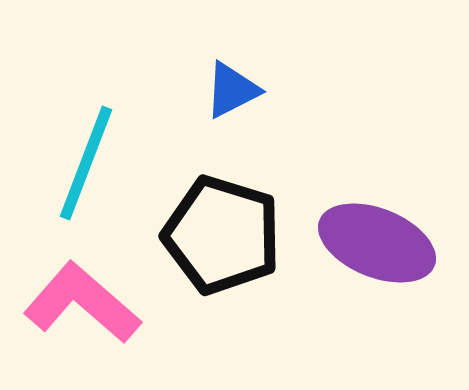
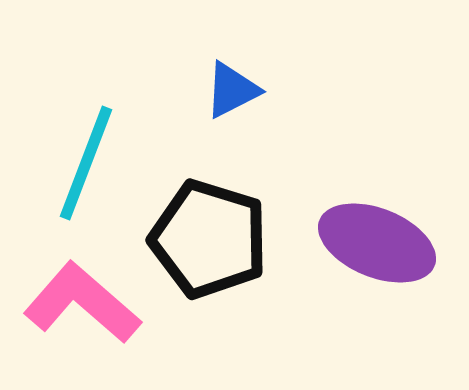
black pentagon: moved 13 px left, 4 px down
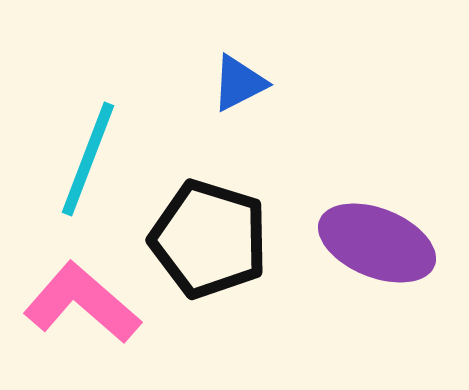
blue triangle: moved 7 px right, 7 px up
cyan line: moved 2 px right, 4 px up
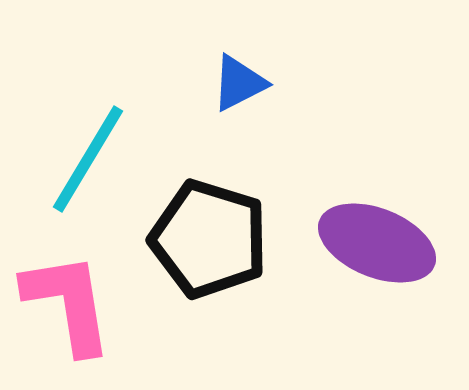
cyan line: rotated 10 degrees clockwise
pink L-shape: moved 14 px left; rotated 40 degrees clockwise
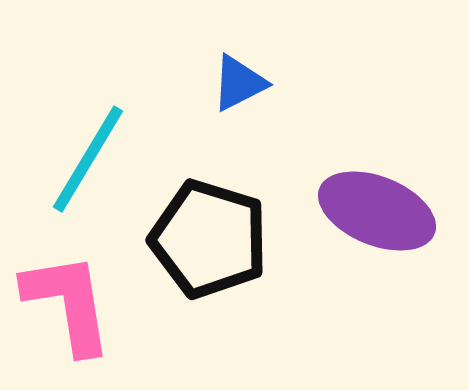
purple ellipse: moved 32 px up
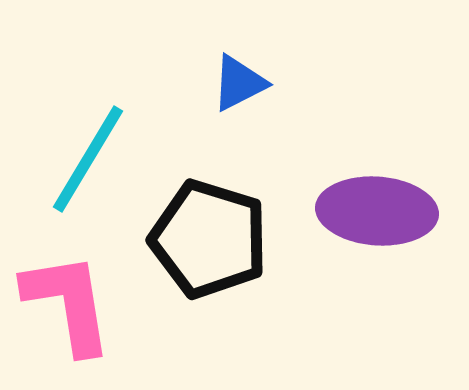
purple ellipse: rotated 18 degrees counterclockwise
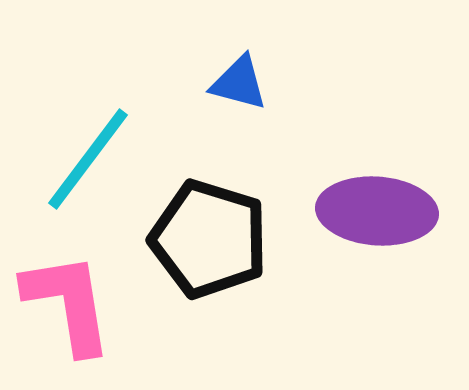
blue triangle: rotated 42 degrees clockwise
cyan line: rotated 6 degrees clockwise
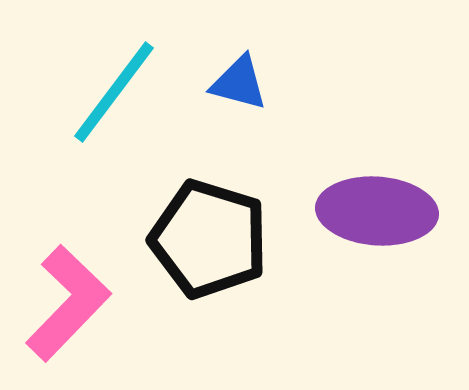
cyan line: moved 26 px right, 67 px up
pink L-shape: rotated 53 degrees clockwise
